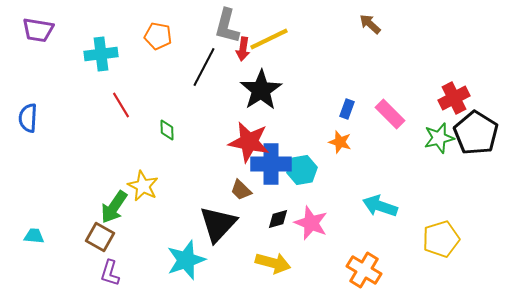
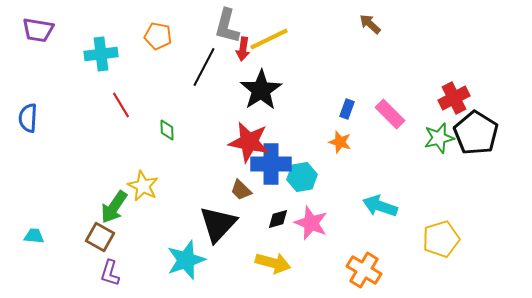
cyan hexagon: moved 7 px down
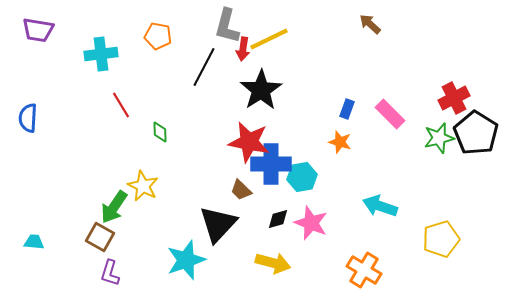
green diamond: moved 7 px left, 2 px down
cyan trapezoid: moved 6 px down
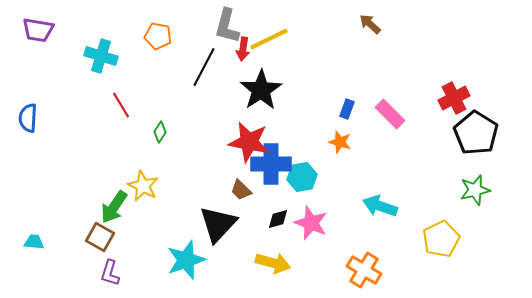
cyan cross: moved 2 px down; rotated 24 degrees clockwise
green diamond: rotated 35 degrees clockwise
green star: moved 36 px right, 52 px down
yellow pentagon: rotated 9 degrees counterclockwise
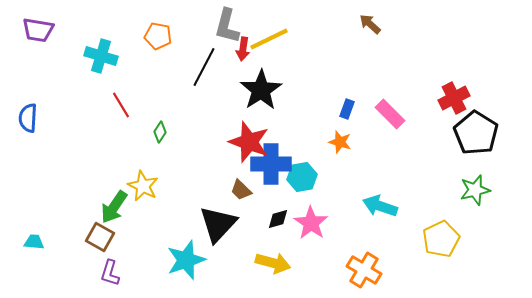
red star: rotated 9 degrees clockwise
pink star: rotated 12 degrees clockwise
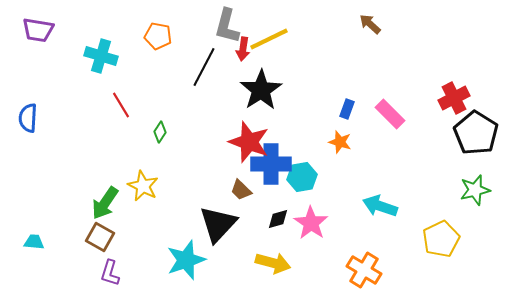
green arrow: moved 9 px left, 4 px up
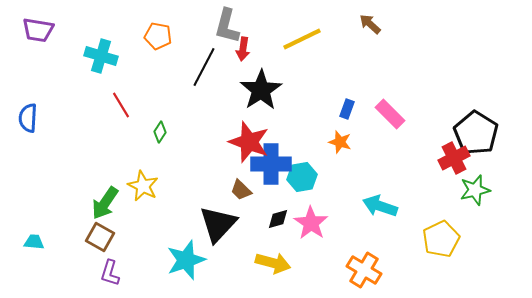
yellow line: moved 33 px right
red cross: moved 60 px down
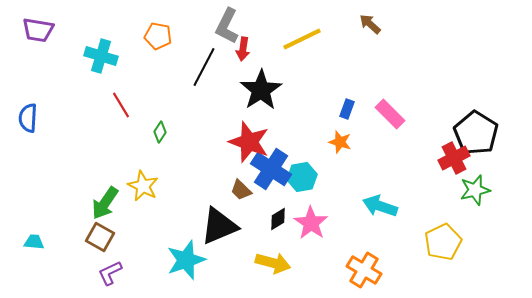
gray L-shape: rotated 12 degrees clockwise
blue cross: moved 5 px down; rotated 33 degrees clockwise
black diamond: rotated 15 degrees counterclockwise
black triangle: moved 1 px right, 2 px down; rotated 24 degrees clockwise
yellow pentagon: moved 2 px right, 3 px down
purple L-shape: rotated 48 degrees clockwise
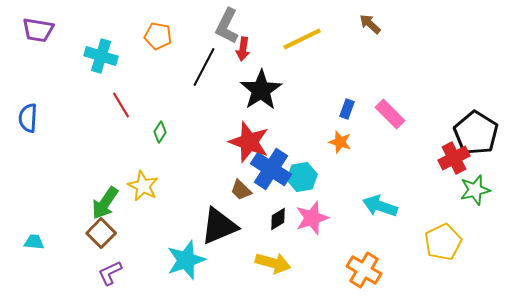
pink star: moved 1 px right, 5 px up; rotated 20 degrees clockwise
brown square: moved 1 px right, 4 px up; rotated 16 degrees clockwise
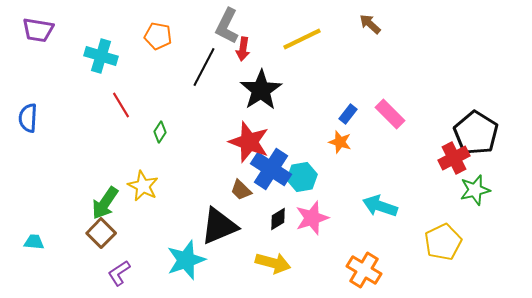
blue rectangle: moved 1 px right, 5 px down; rotated 18 degrees clockwise
purple L-shape: moved 9 px right; rotated 8 degrees counterclockwise
